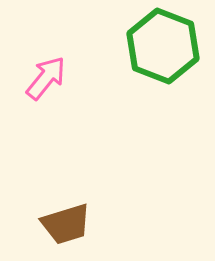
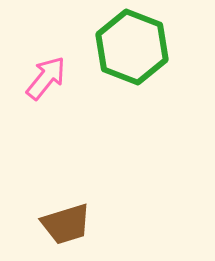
green hexagon: moved 31 px left, 1 px down
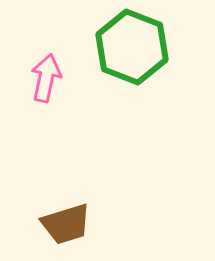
pink arrow: rotated 27 degrees counterclockwise
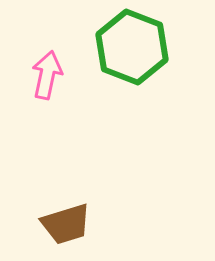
pink arrow: moved 1 px right, 3 px up
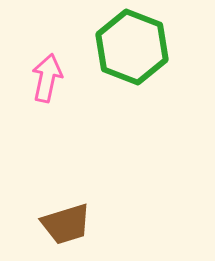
pink arrow: moved 3 px down
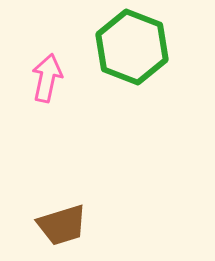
brown trapezoid: moved 4 px left, 1 px down
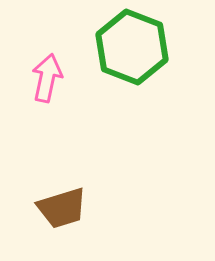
brown trapezoid: moved 17 px up
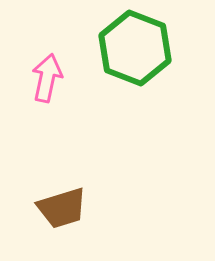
green hexagon: moved 3 px right, 1 px down
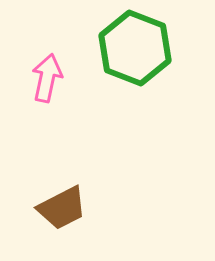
brown trapezoid: rotated 10 degrees counterclockwise
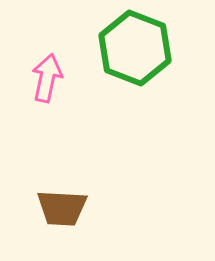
brown trapezoid: rotated 30 degrees clockwise
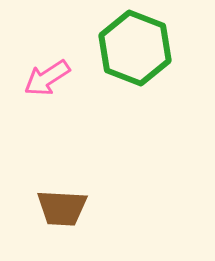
pink arrow: rotated 135 degrees counterclockwise
